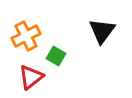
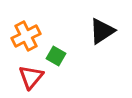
black triangle: rotated 20 degrees clockwise
red triangle: rotated 12 degrees counterclockwise
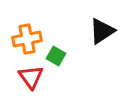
orange cross: moved 1 px right, 3 px down; rotated 16 degrees clockwise
red triangle: rotated 16 degrees counterclockwise
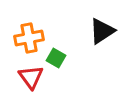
orange cross: moved 2 px right, 1 px up
green square: moved 2 px down
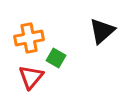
black triangle: rotated 8 degrees counterclockwise
red triangle: rotated 16 degrees clockwise
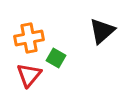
red triangle: moved 2 px left, 2 px up
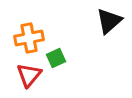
black triangle: moved 7 px right, 10 px up
green square: rotated 36 degrees clockwise
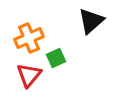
black triangle: moved 18 px left
orange cross: rotated 12 degrees counterclockwise
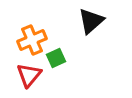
orange cross: moved 3 px right, 2 px down
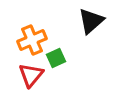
red triangle: moved 2 px right
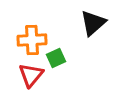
black triangle: moved 2 px right, 2 px down
orange cross: rotated 20 degrees clockwise
